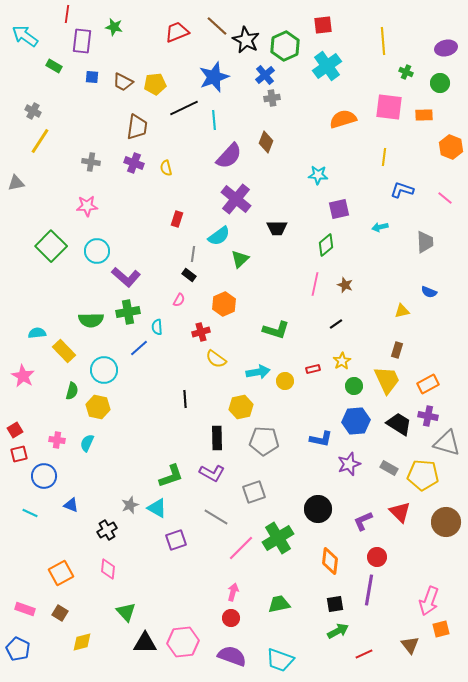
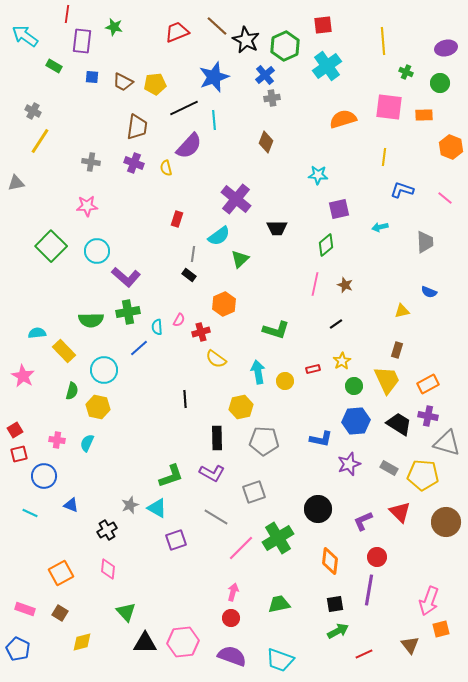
purple semicircle at (229, 156): moved 40 px left, 10 px up
pink semicircle at (179, 300): moved 20 px down
cyan arrow at (258, 372): rotated 90 degrees counterclockwise
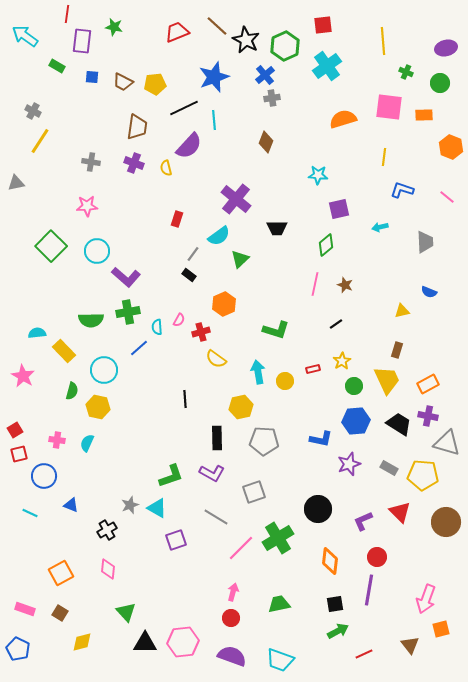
green rectangle at (54, 66): moved 3 px right
pink line at (445, 198): moved 2 px right, 1 px up
gray line at (193, 254): rotated 28 degrees clockwise
pink arrow at (429, 601): moved 3 px left, 2 px up
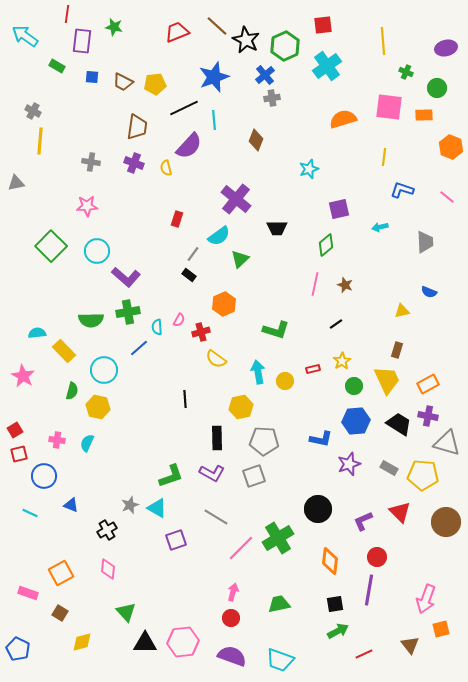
green circle at (440, 83): moved 3 px left, 5 px down
yellow line at (40, 141): rotated 28 degrees counterclockwise
brown diamond at (266, 142): moved 10 px left, 2 px up
cyan star at (318, 175): moved 9 px left, 6 px up; rotated 24 degrees counterclockwise
gray square at (254, 492): moved 16 px up
pink rectangle at (25, 609): moved 3 px right, 16 px up
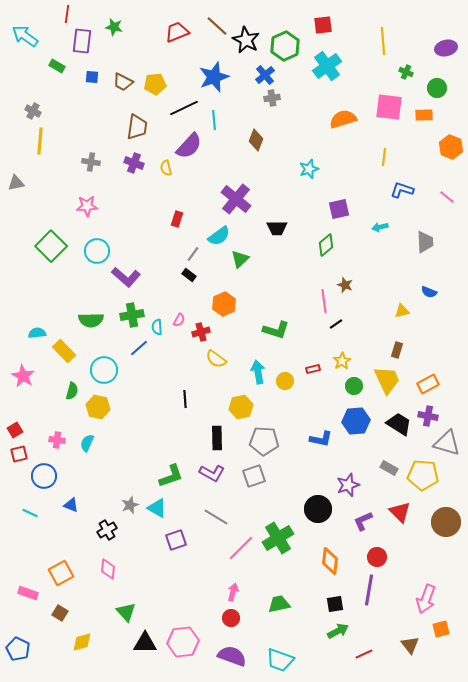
pink line at (315, 284): moved 9 px right, 17 px down; rotated 20 degrees counterclockwise
green cross at (128, 312): moved 4 px right, 3 px down
purple star at (349, 464): moved 1 px left, 21 px down
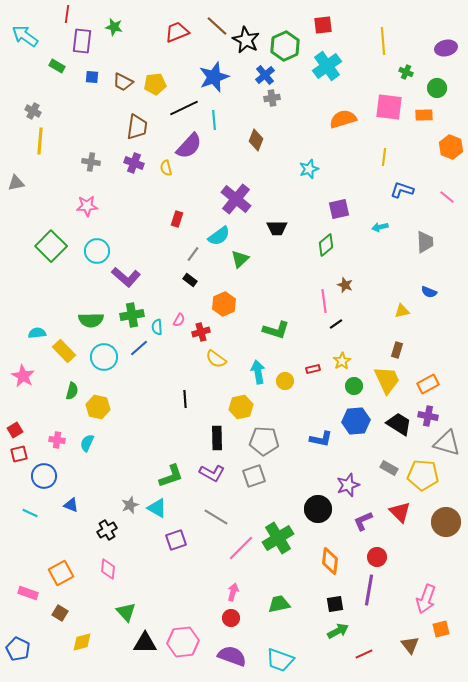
black rectangle at (189, 275): moved 1 px right, 5 px down
cyan circle at (104, 370): moved 13 px up
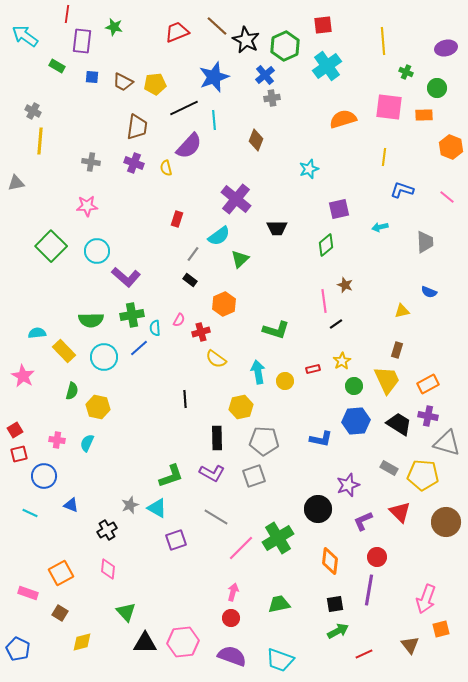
cyan semicircle at (157, 327): moved 2 px left, 1 px down
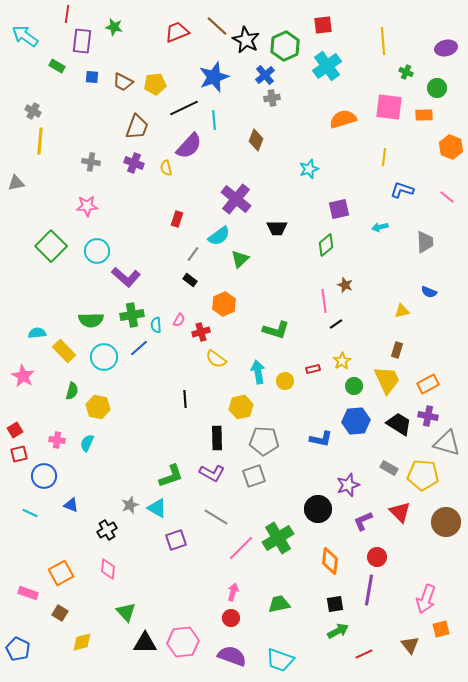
brown trapezoid at (137, 127): rotated 12 degrees clockwise
cyan semicircle at (155, 328): moved 1 px right, 3 px up
